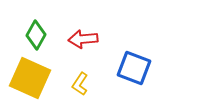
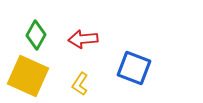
yellow square: moved 2 px left, 2 px up
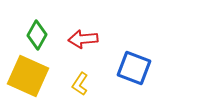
green diamond: moved 1 px right
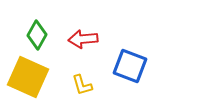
blue square: moved 4 px left, 2 px up
yellow square: moved 1 px down
yellow L-shape: moved 2 px right, 1 px down; rotated 50 degrees counterclockwise
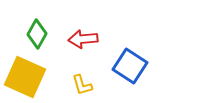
green diamond: moved 1 px up
blue square: rotated 12 degrees clockwise
yellow square: moved 3 px left
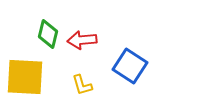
green diamond: moved 11 px right; rotated 16 degrees counterclockwise
red arrow: moved 1 px left, 1 px down
yellow square: rotated 21 degrees counterclockwise
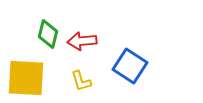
red arrow: moved 1 px down
yellow square: moved 1 px right, 1 px down
yellow L-shape: moved 1 px left, 4 px up
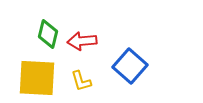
blue square: rotated 8 degrees clockwise
yellow square: moved 11 px right
